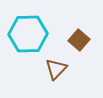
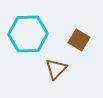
brown square: rotated 10 degrees counterclockwise
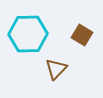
brown square: moved 3 px right, 5 px up
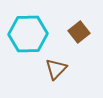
brown square: moved 3 px left, 3 px up; rotated 20 degrees clockwise
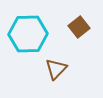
brown square: moved 5 px up
